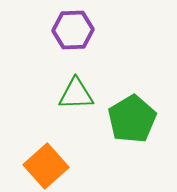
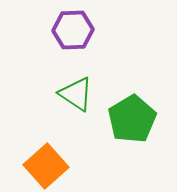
green triangle: rotated 36 degrees clockwise
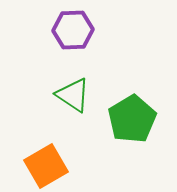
green triangle: moved 3 px left, 1 px down
orange square: rotated 12 degrees clockwise
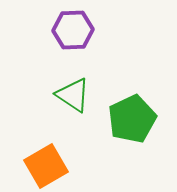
green pentagon: rotated 6 degrees clockwise
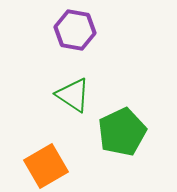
purple hexagon: moved 2 px right; rotated 12 degrees clockwise
green pentagon: moved 10 px left, 13 px down
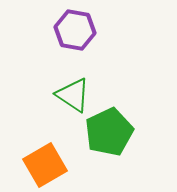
green pentagon: moved 13 px left
orange square: moved 1 px left, 1 px up
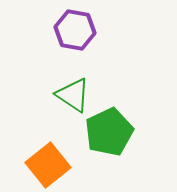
orange square: moved 3 px right; rotated 9 degrees counterclockwise
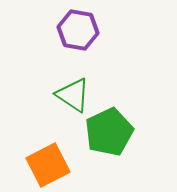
purple hexagon: moved 3 px right
orange square: rotated 12 degrees clockwise
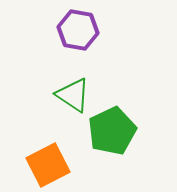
green pentagon: moved 3 px right, 1 px up
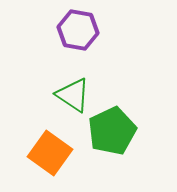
orange square: moved 2 px right, 12 px up; rotated 27 degrees counterclockwise
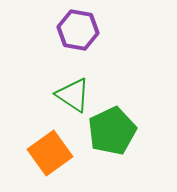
orange square: rotated 18 degrees clockwise
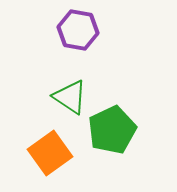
green triangle: moved 3 px left, 2 px down
green pentagon: moved 1 px up
